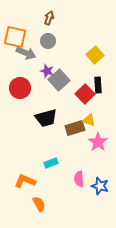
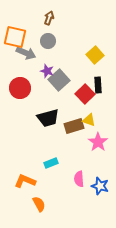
black trapezoid: moved 2 px right
brown rectangle: moved 1 px left, 2 px up
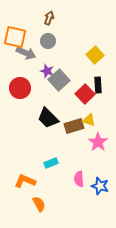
black trapezoid: rotated 60 degrees clockwise
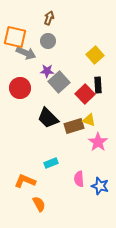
purple star: rotated 16 degrees counterclockwise
gray square: moved 2 px down
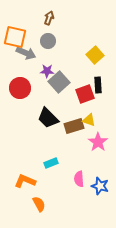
red square: rotated 24 degrees clockwise
